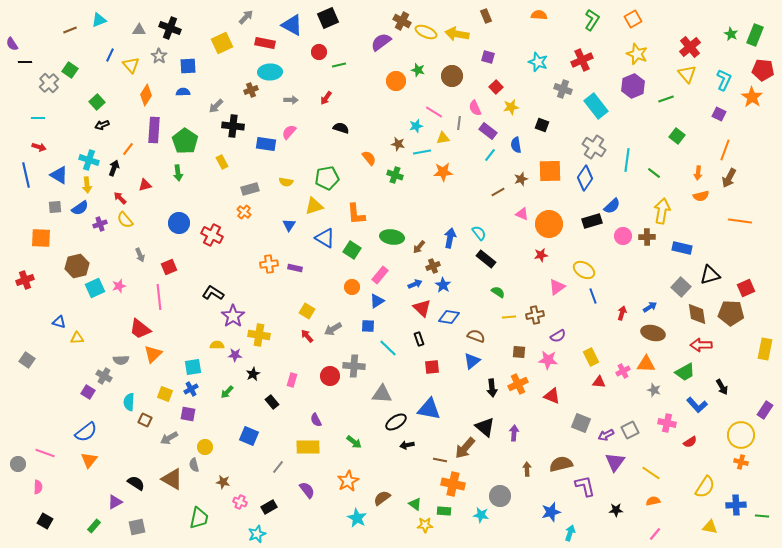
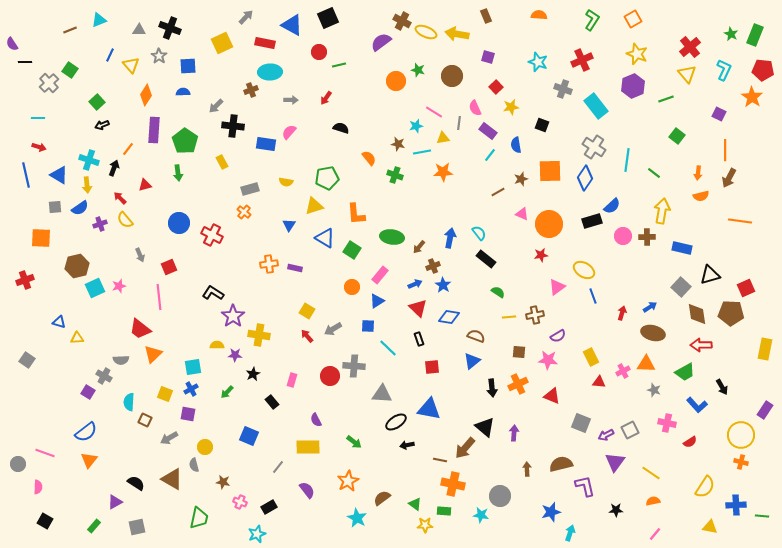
cyan L-shape at (724, 80): moved 10 px up
orange line at (725, 150): rotated 20 degrees counterclockwise
red triangle at (422, 308): moved 4 px left
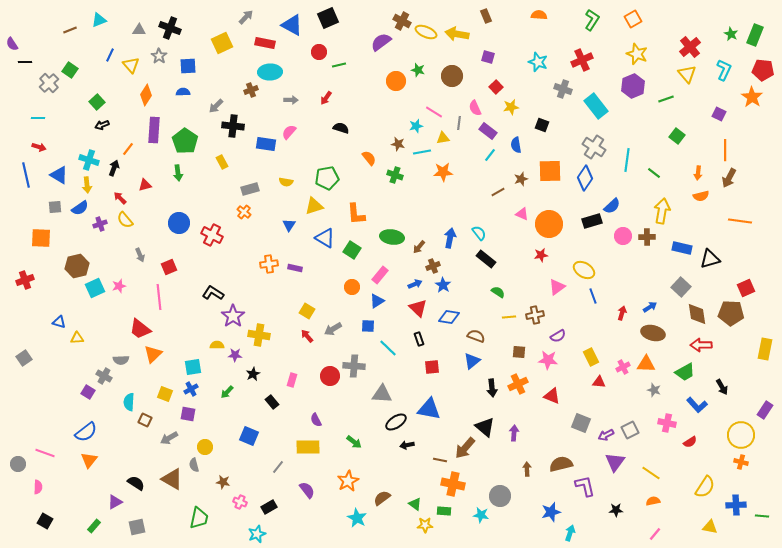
black triangle at (710, 275): moved 16 px up
gray square at (27, 360): moved 3 px left, 2 px up; rotated 21 degrees clockwise
pink cross at (623, 371): moved 4 px up
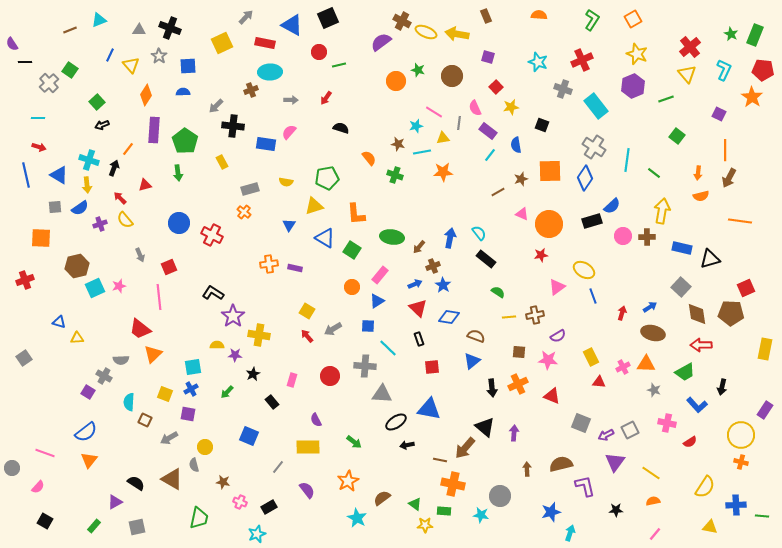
gray cross at (354, 366): moved 11 px right
black arrow at (722, 387): rotated 42 degrees clockwise
gray circle at (18, 464): moved 6 px left, 4 px down
pink semicircle at (38, 487): rotated 40 degrees clockwise
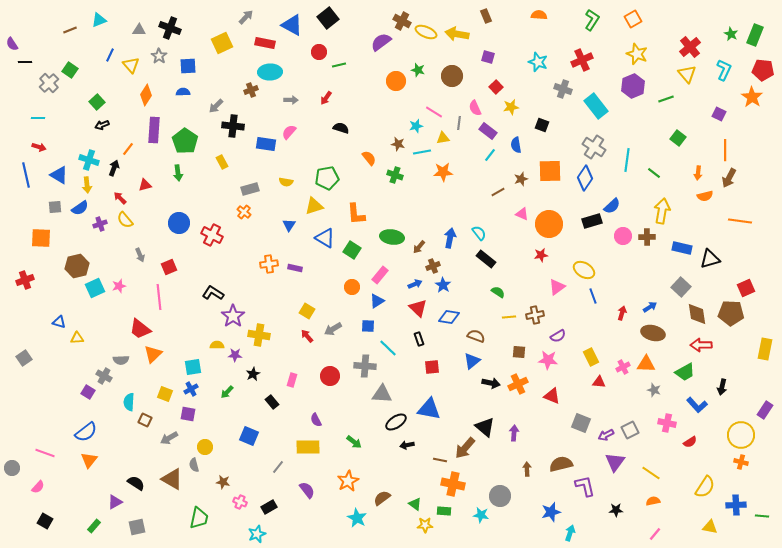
black square at (328, 18): rotated 15 degrees counterclockwise
green square at (677, 136): moved 1 px right, 2 px down
orange semicircle at (701, 196): moved 4 px right
black arrow at (492, 388): moved 1 px left, 5 px up; rotated 72 degrees counterclockwise
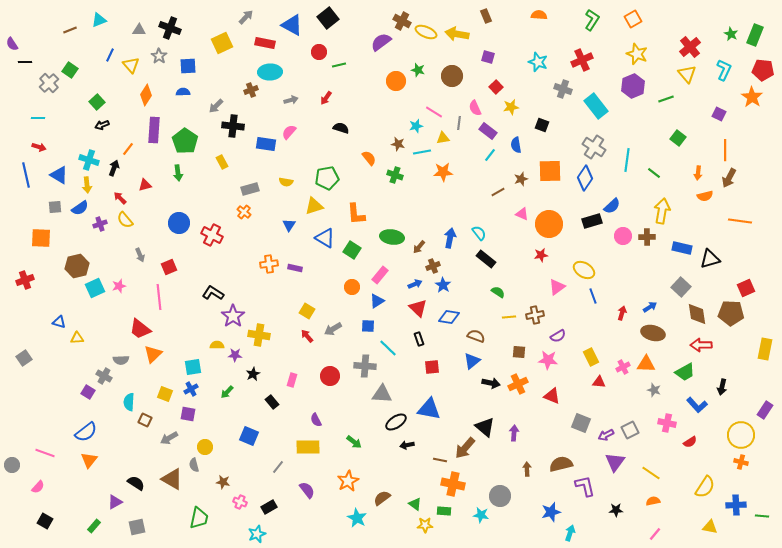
gray arrow at (291, 100): rotated 16 degrees counterclockwise
gray circle at (12, 468): moved 3 px up
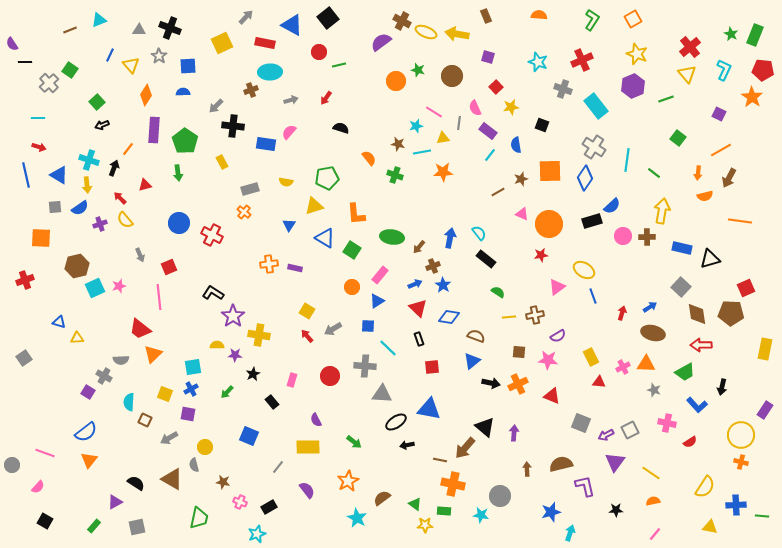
orange line at (725, 150): moved 4 px left; rotated 60 degrees clockwise
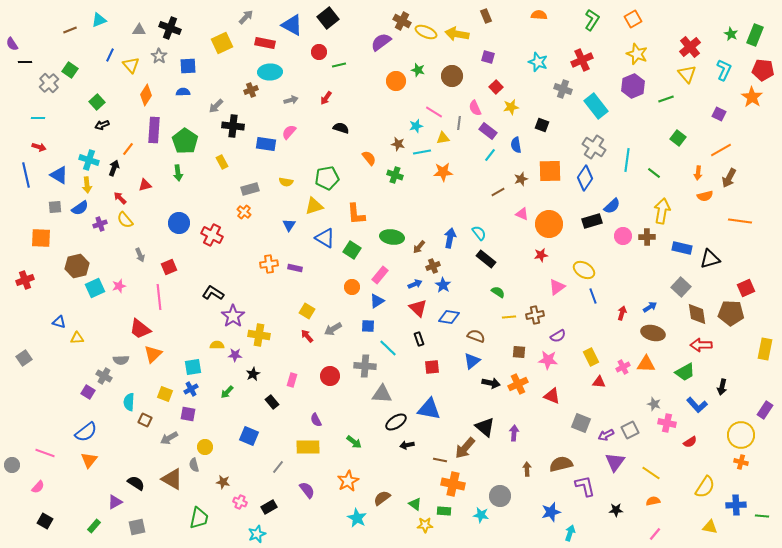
gray star at (654, 390): moved 14 px down
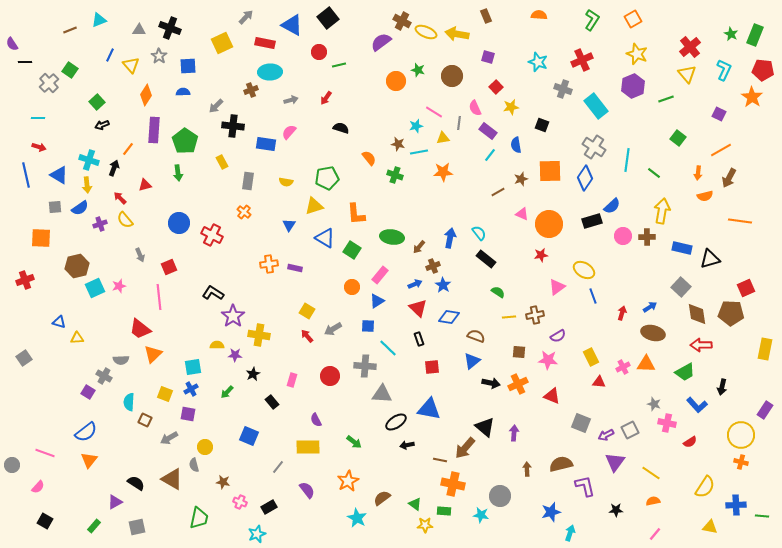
cyan line at (422, 152): moved 3 px left
gray rectangle at (250, 189): moved 2 px left, 8 px up; rotated 66 degrees counterclockwise
